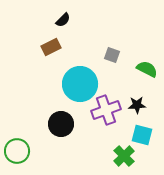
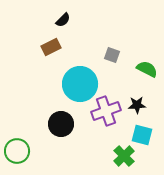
purple cross: moved 1 px down
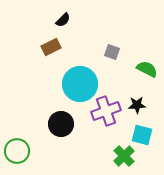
gray square: moved 3 px up
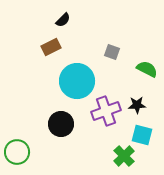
cyan circle: moved 3 px left, 3 px up
green circle: moved 1 px down
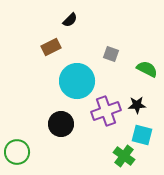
black semicircle: moved 7 px right
gray square: moved 1 px left, 2 px down
green cross: rotated 10 degrees counterclockwise
